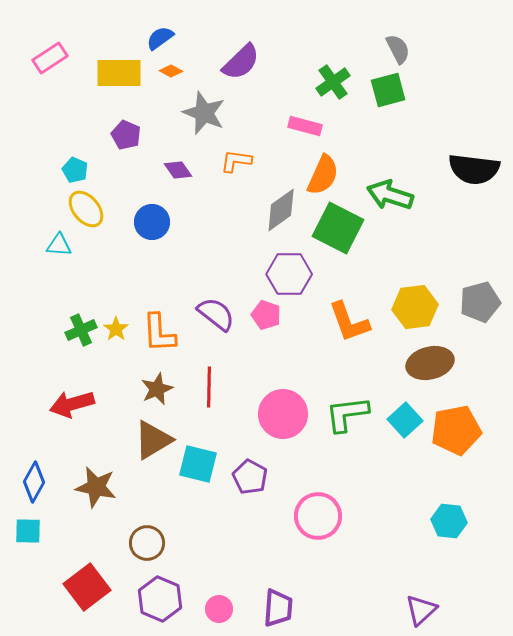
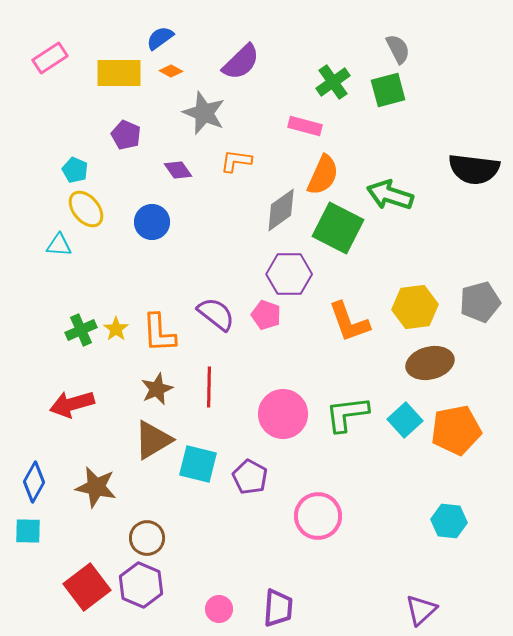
brown circle at (147, 543): moved 5 px up
purple hexagon at (160, 599): moved 19 px left, 14 px up
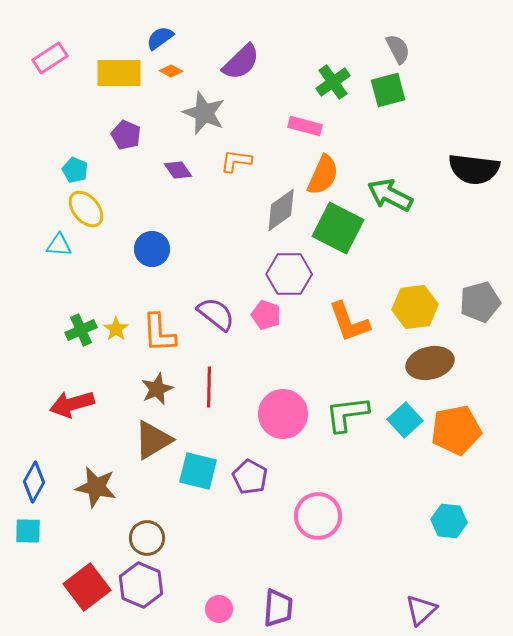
green arrow at (390, 195): rotated 9 degrees clockwise
blue circle at (152, 222): moved 27 px down
cyan square at (198, 464): moved 7 px down
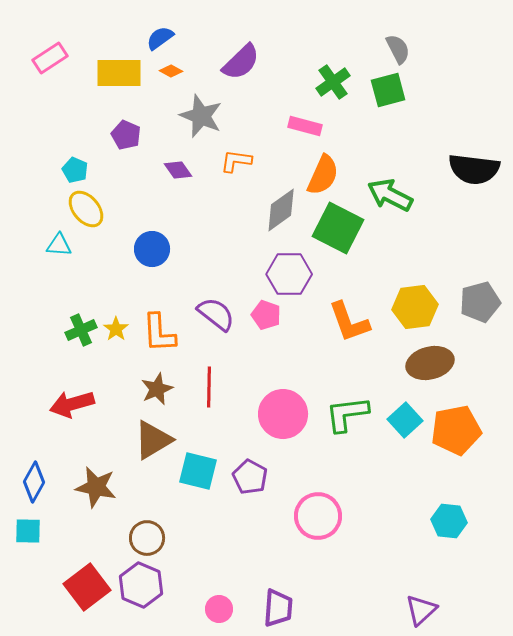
gray star at (204, 113): moved 3 px left, 3 px down
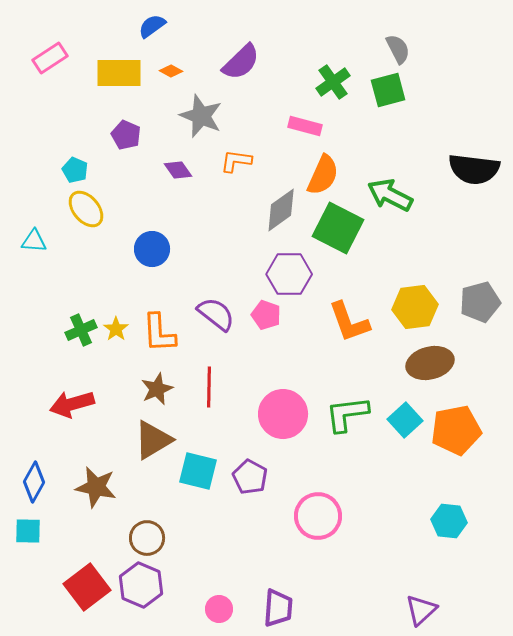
blue semicircle at (160, 38): moved 8 px left, 12 px up
cyan triangle at (59, 245): moved 25 px left, 4 px up
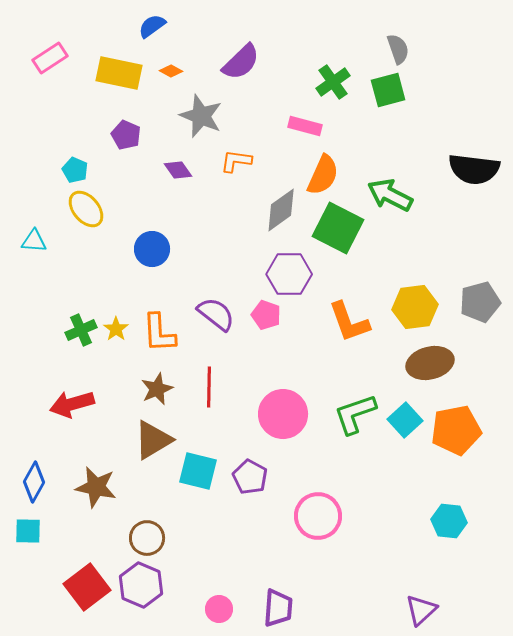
gray semicircle at (398, 49): rotated 8 degrees clockwise
yellow rectangle at (119, 73): rotated 12 degrees clockwise
green L-shape at (347, 414): moved 8 px right; rotated 12 degrees counterclockwise
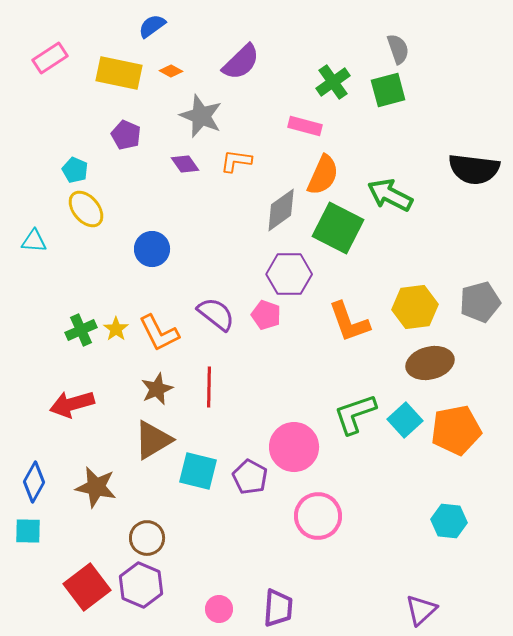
purple diamond at (178, 170): moved 7 px right, 6 px up
orange L-shape at (159, 333): rotated 24 degrees counterclockwise
pink circle at (283, 414): moved 11 px right, 33 px down
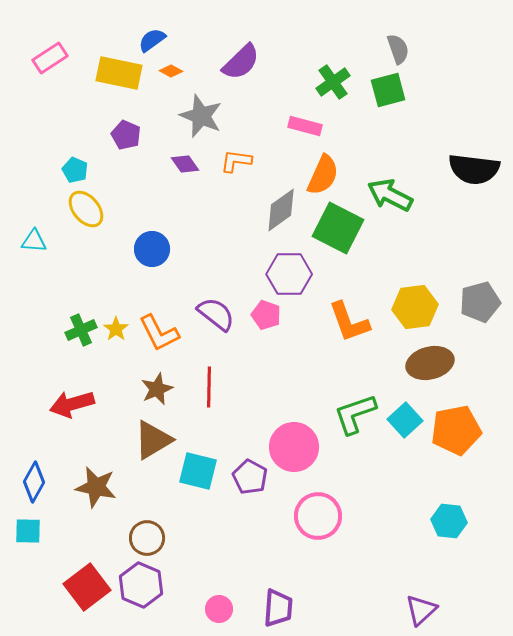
blue semicircle at (152, 26): moved 14 px down
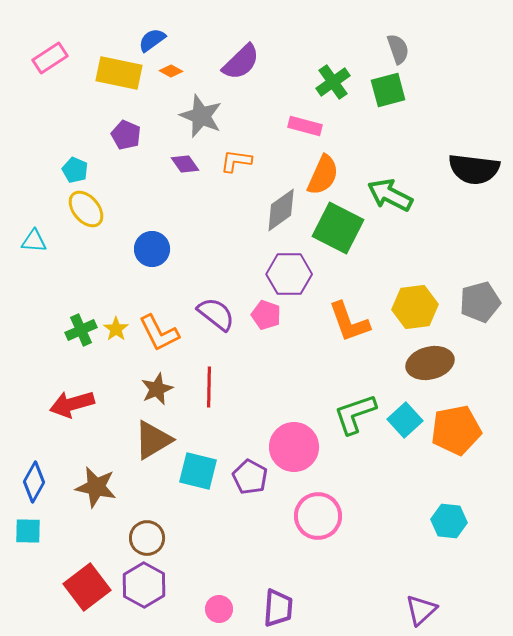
purple hexagon at (141, 585): moved 3 px right; rotated 6 degrees clockwise
